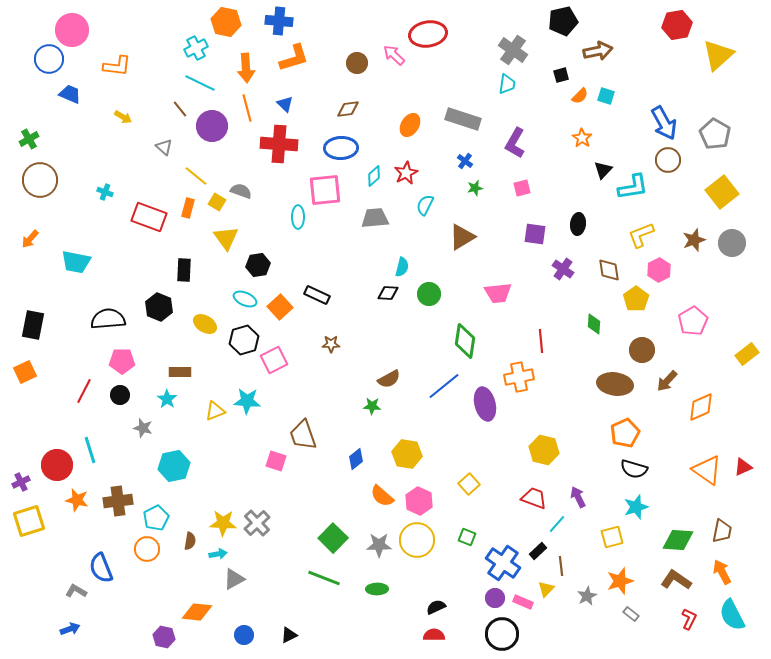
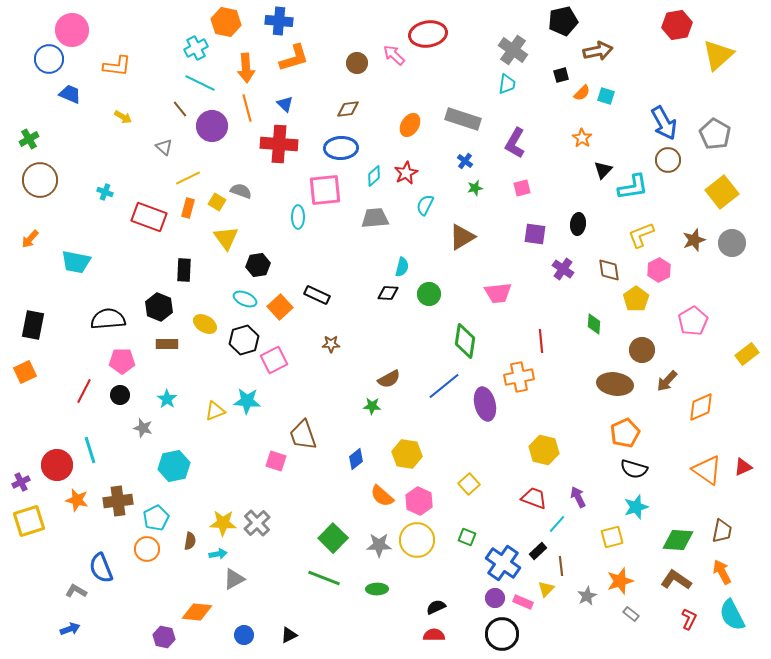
orange semicircle at (580, 96): moved 2 px right, 3 px up
yellow line at (196, 176): moved 8 px left, 2 px down; rotated 65 degrees counterclockwise
brown rectangle at (180, 372): moved 13 px left, 28 px up
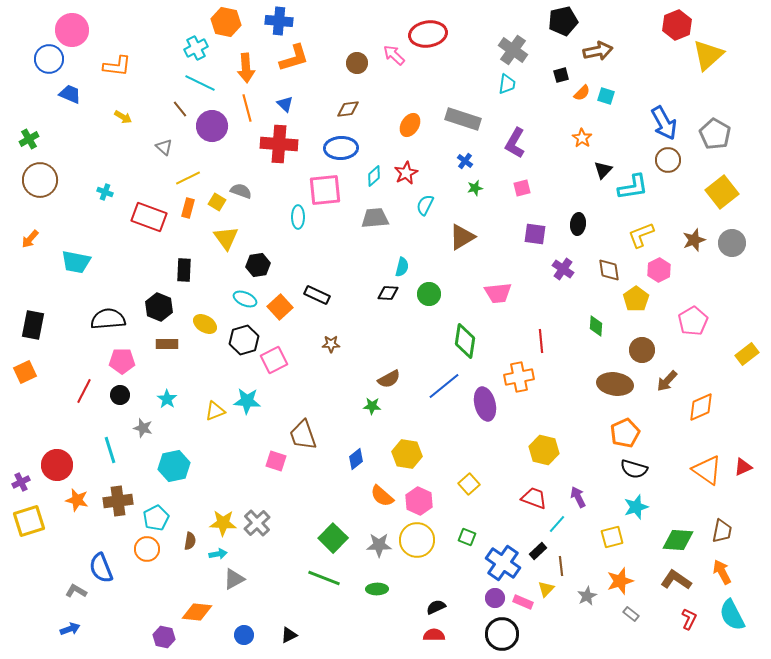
red hexagon at (677, 25): rotated 12 degrees counterclockwise
yellow triangle at (718, 55): moved 10 px left
green diamond at (594, 324): moved 2 px right, 2 px down
cyan line at (90, 450): moved 20 px right
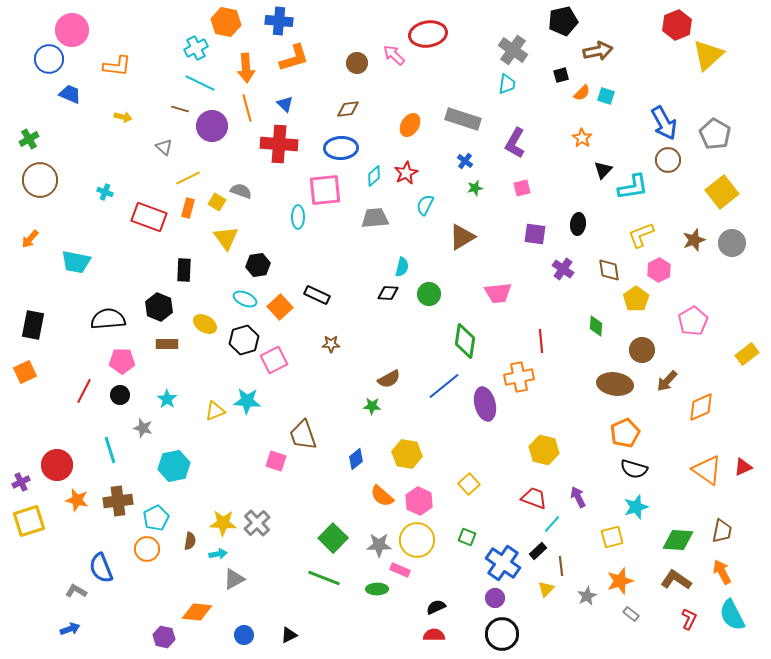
brown line at (180, 109): rotated 36 degrees counterclockwise
yellow arrow at (123, 117): rotated 18 degrees counterclockwise
cyan line at (557, 524): moved 5 px left
pink rectangle at (523, 602): moved 123 px left, 32 px up
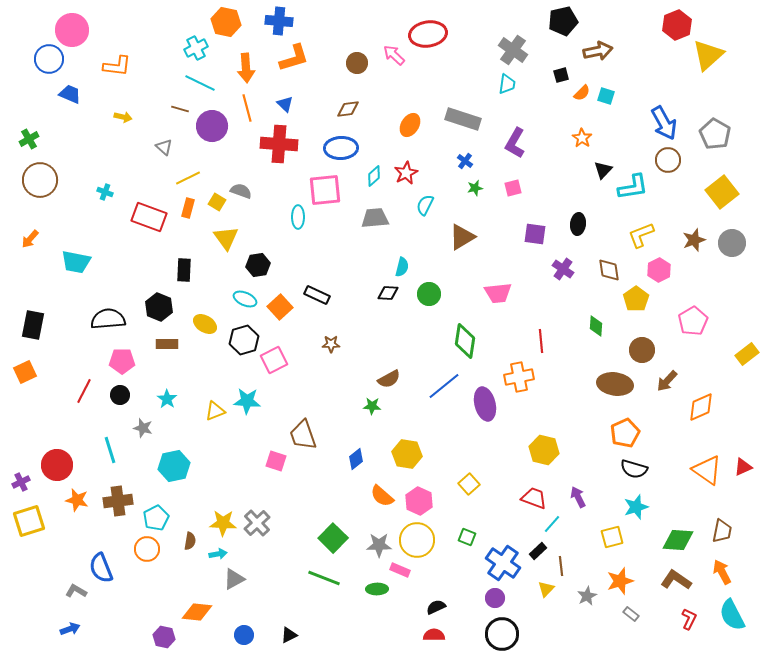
pink square at (522, 188): moved 9 px left
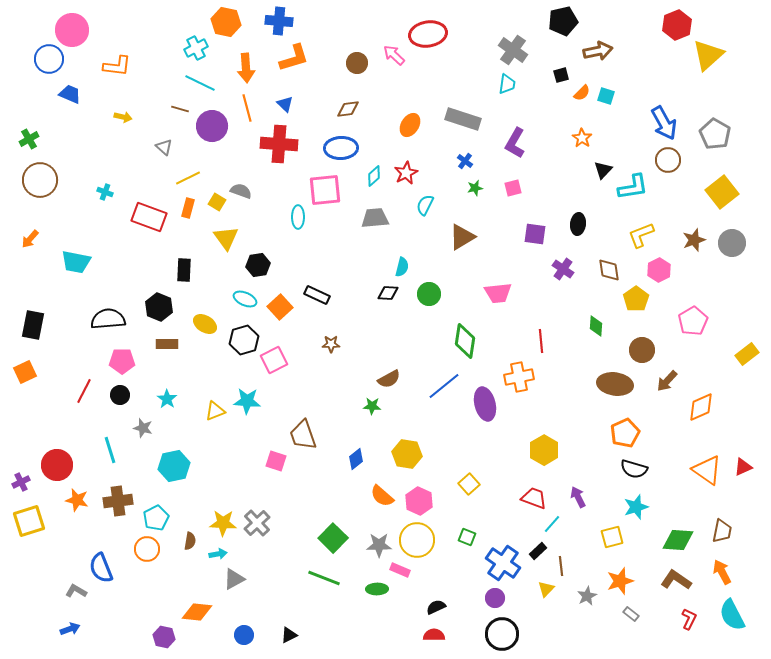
yellow hexagon at (544, 450): rotated 16 degrees clockwise
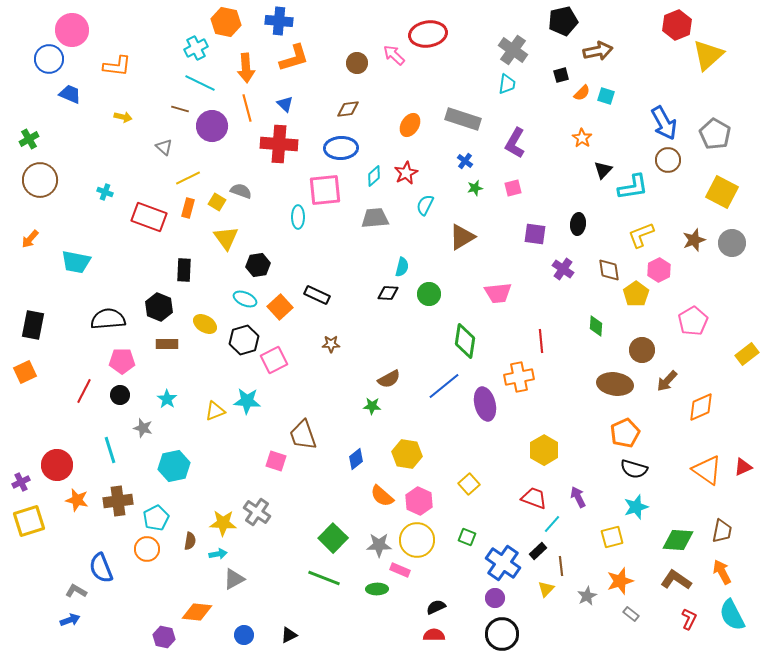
yellow square at (722, 192): rotated 24 degrees counterclockwise
yellow pentagon at (636, 299): moved 5 px up
gray cross at (257, 523): moved 11 px up; rotated 12 degrees counterclockwise
blue arrow at (70, 629): moved 9 px up
